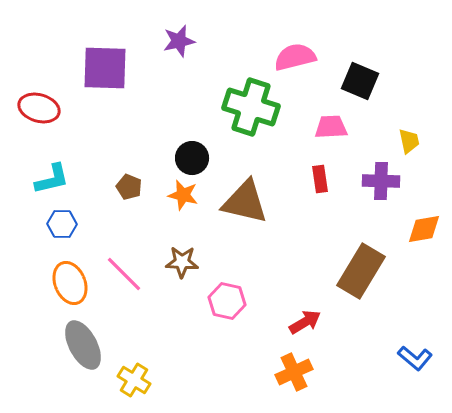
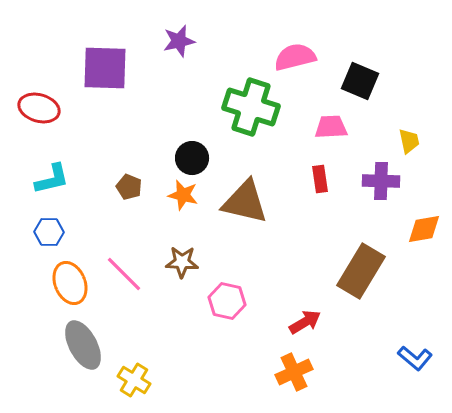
blue hexagon: moved 13 px left, 8 px down
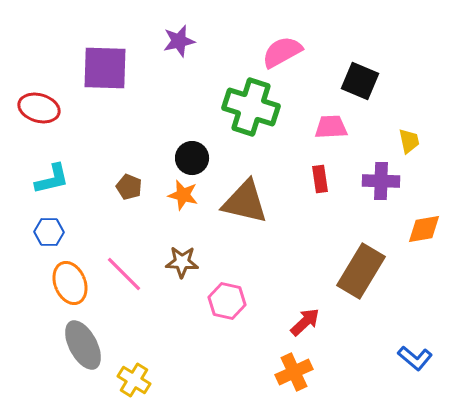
pink semicircle: moved 13 px left, 5 px up; rotated 15 degrees counterclockwise
red arrow: rotated 12 degrees counterclockwise
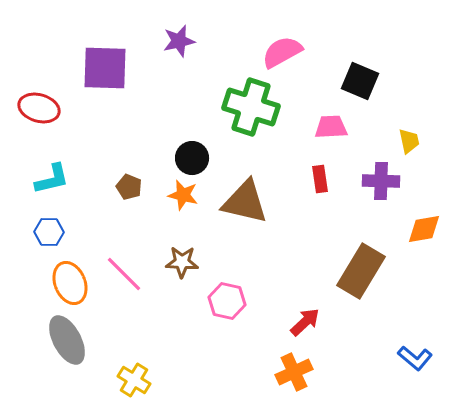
gray ellipse: moved 16 px left, 5 px up
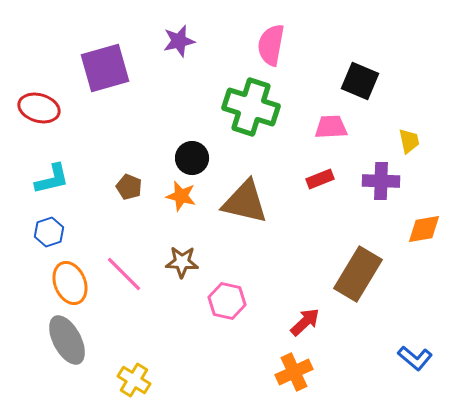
pink semicircle: moved 11 px left, 7 px up; rotated 51 degrees counterclockwise
purple square: rotated 18 degrees counterclockwise
red rectangle: rotated 76 degrees clockwise
orange star: moved 2 px left, 1 px down
blue hexagon: rotated 20 degrees counterclockwise
brown rectangle: moved 3 px left, 3 px down
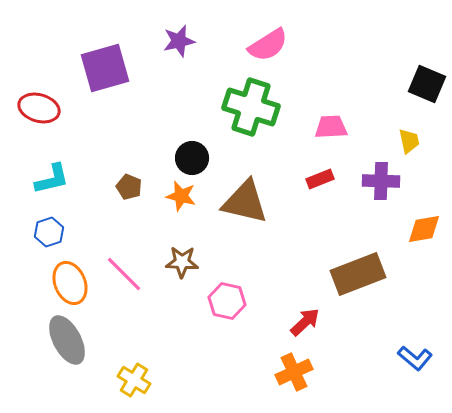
pink semicircle: moved 3 px left; rotated 132 degrees counterclockwise
black square: moved 67 px right, 3 px down
brown rectangle: rotated 38 degrees clockwise
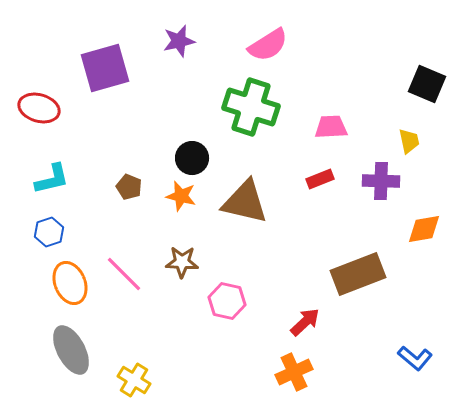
gray ellipse: moved 4 px right, 10 px down
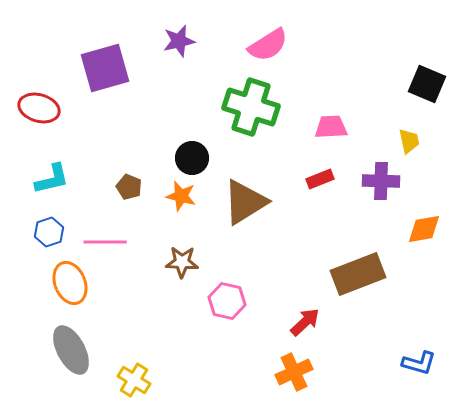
brown triangle: rotated 45 degrees counterclockwise
pink line: moved 19 px left, 32 px up; rotated 45 degrees counterclockwise
blue L-shape: moved 4 px right, 5 px down; rotated 24 degrees counterclockwise
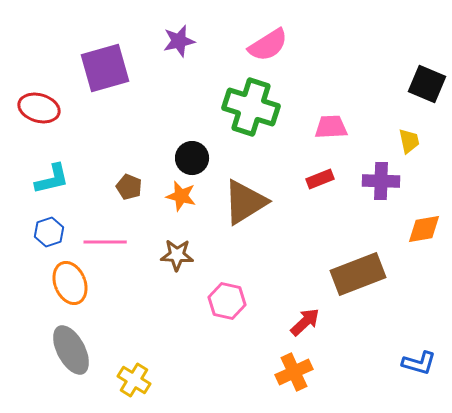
brown star: moved 5 px left, 7 px up
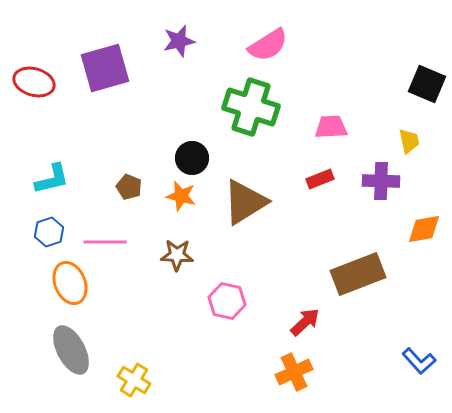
red ellipse: moved 5 px left, 26 px up
blue L-shape: moved 2 px up; rotated 32 degrees clockwise
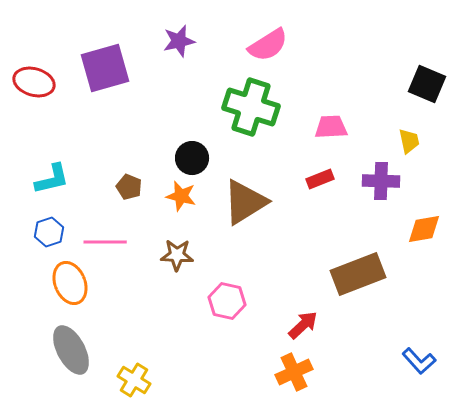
red arrow: moved 2 px left, 3 px down
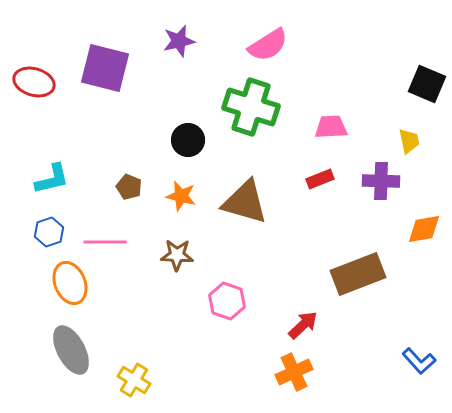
purple square: rotated 30 degrees clockwise
black circle: moved 4 px left, 18 px up
brown triangle: rotated 48 degrees clockwise
pink hexagon: rotated 6 degrees clockwise
